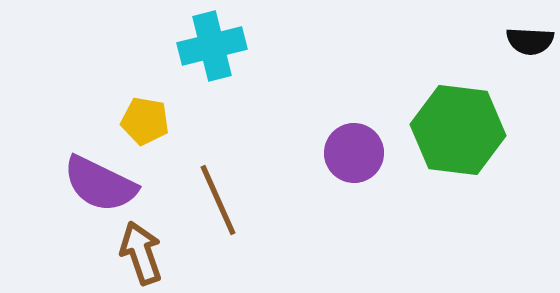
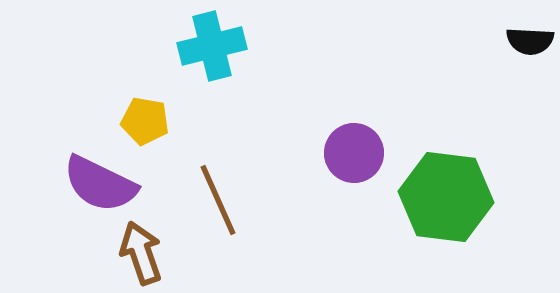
green hexagon: moved 12 px left, 67 px down
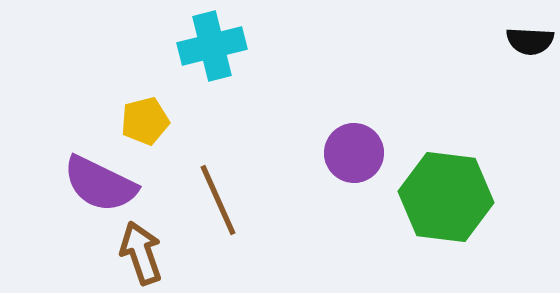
yellow pentagon: rotated 24 degrees counterclockwise
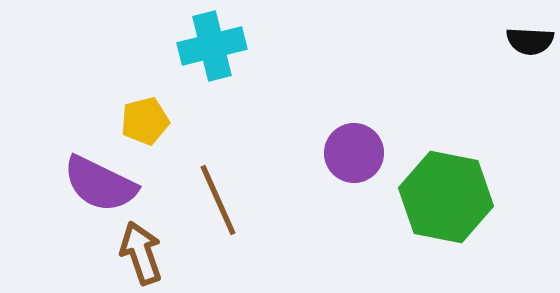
green hexagon: rotated 4 degrees clockwise
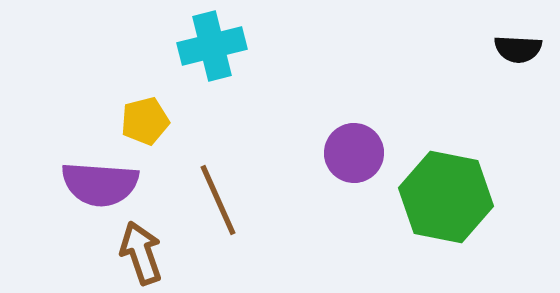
black semicircle: moved 12 px left, 8 px down
purple semicircle: rotated 22 degrees counterclockwise
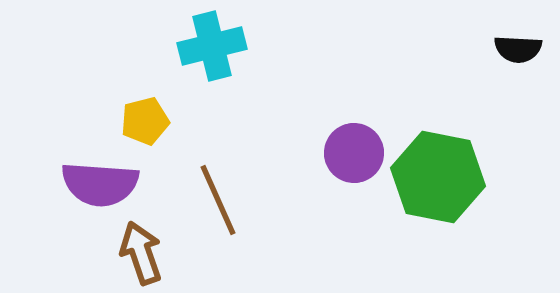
green hexagon: moved 8 px left, 20 px up
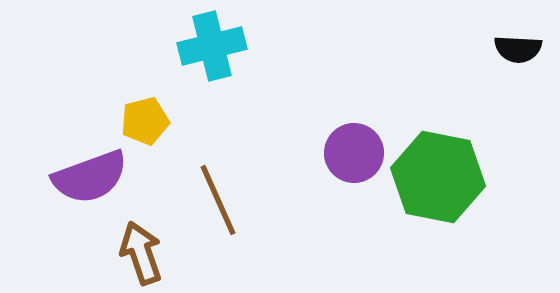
purple semicircle: moved 10 px left, 7 px up; rotated 24 degrees counterclockwise
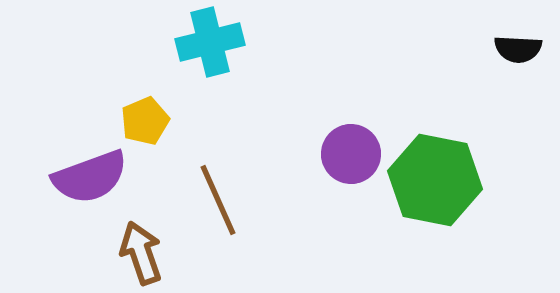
cyan cross: moved 2 px left, 4 px up
yellow pentagon: rotated 9 degrees counterclockwise
purple circle: moved 3 px left, 1 px down
green hexagon: moved 3 px left, 3 px down
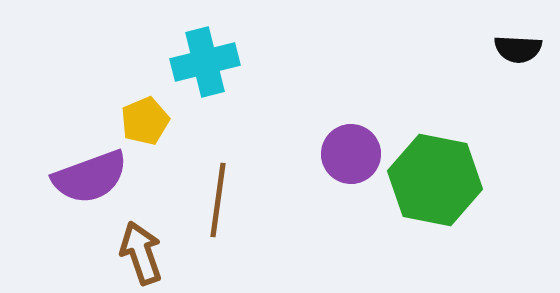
cyan cross: moved 5 px left, 20 px down
brown line: rotated 32 degrees clockwise
